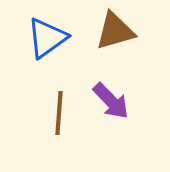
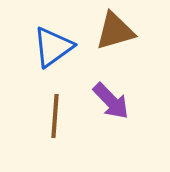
blue triangle: moved 6 px right, 9 px down
brown line: moved 4 px left, 3 px down
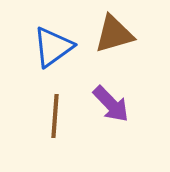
brown triangle: moved 1 px left, 3 px down
purple arrow: moved 3 px down
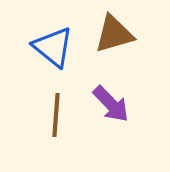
blue triangle: rotated 45 degrees counterclockwise
brown line: moved 1 px right, 1 px up
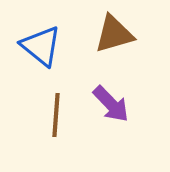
blue triangle: moved 12 px left, 1 px up
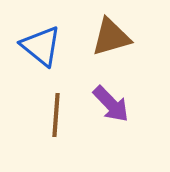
brown triangle: moved 3 px left, 3 px down
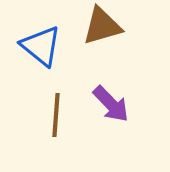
brown triangle: moved 9 px left, 11 px up
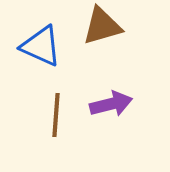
blue triangle: rotated 15 degrees counterclockwise
purple arrow: rotated 60 degrees counterclockwise
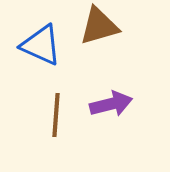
brown triangle: moved 3 px left
blue triangle: moved 1 px up
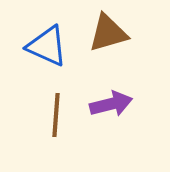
brown triangle: moved 9 px right, 7 px down
blue triangle: moved 6 px right, 1 px down
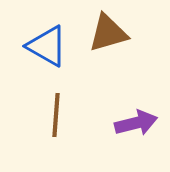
blue triangle: rotated 6 degrees clockwise
purple arrow: moved 25 px right, 19 px down
